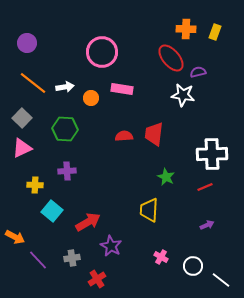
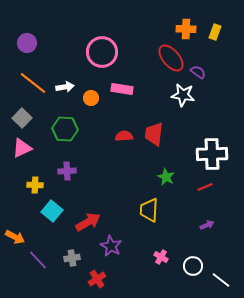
purple semicircle: rotated 49 degrees clockwise
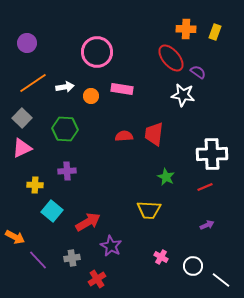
pink circle: moved 5 px left
orange line: rotated 72 degrees counterclockwise
orange circle: moved 2 px up
yellow trapezoid: rotated 90 degrees counterclockwise
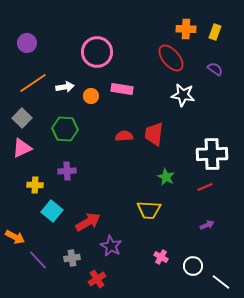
purple semicircle: moved 17 px right, 3 px up
white line: moved 2 px down
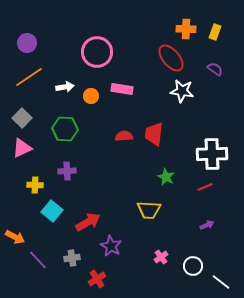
orange line: moved 4 px left, 6 px up
white star: moved 1 px left, 4 px up
pink cross: rotated 24 degrees clockwise
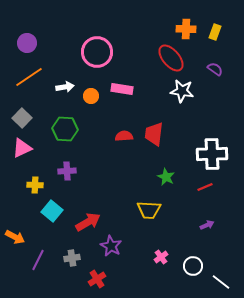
purple line: rotated 70 degrees clockwise
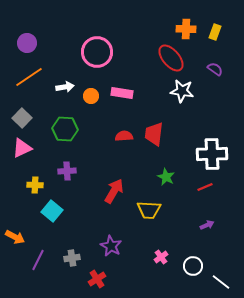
pink rectangle: moved 4 px down
red arrow: moved 26 px right, 31 px up; rotated 30 degrees counterclockwise
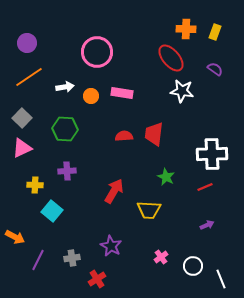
white line: moved 3 px up; rotated 30 degrees clockwise
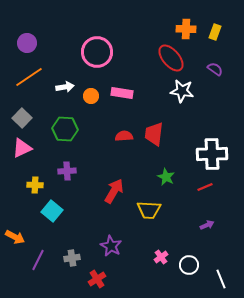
white circle: moved 4 px left, 1 px up
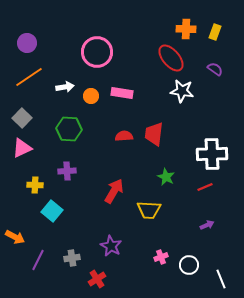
green hexagon: moved 4 px right
pink cross: rotated 16 degrees clockwise
